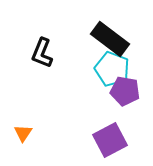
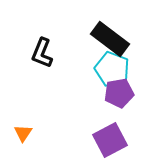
purple pentagon: moved 6 px left, 2 px down; rotated 20 degrees counterclockwise
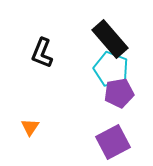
black rectangle: rotated 12 degrees clockwise
cyan pentagon: moved 1 px left
orange triangle: moved 7 px right, 6 px up
purple square: moved 3 px right, 2 px down
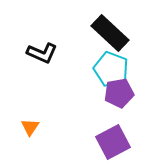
black rectangle: moved 6 px up; rotated 6 degrees counterclockwise
black L-shape: rotated 88 degrees counterclockwise
